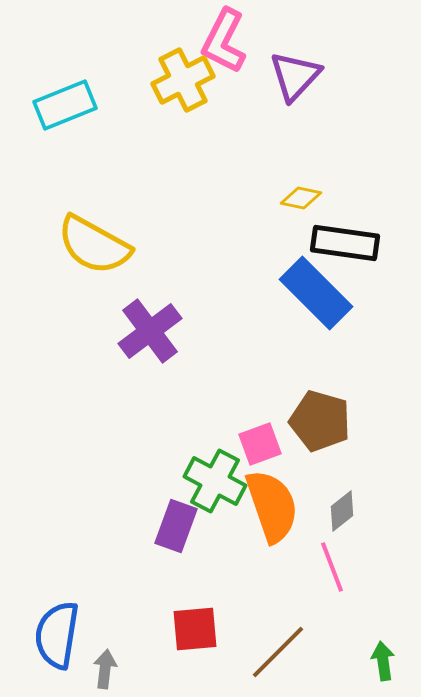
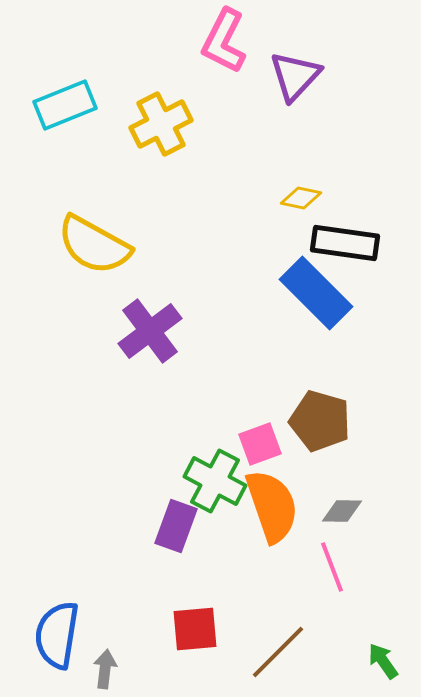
yellow cross: moved 22 px left, 44 px down
gray diamond: rotated 39 degrees clockwise
green arrow: rotated 27 degrees counterclockwise
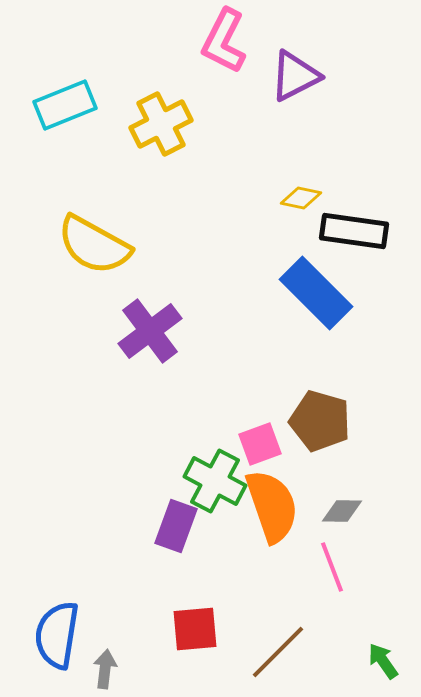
purple triangle: rotated 20 degrees clockwise
black rectangle: moved 9 px right, 12 px up
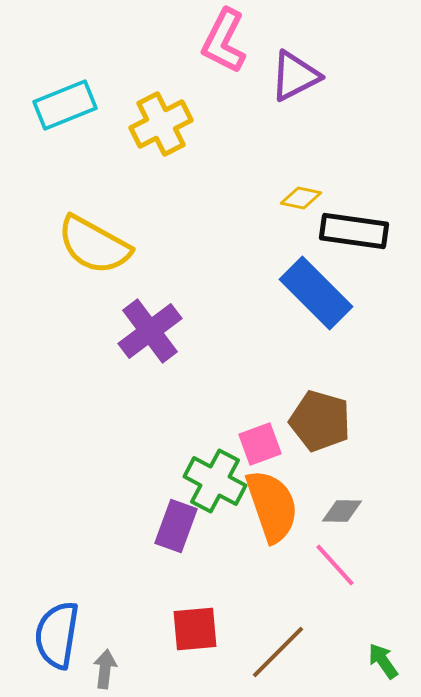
pink line: moved 3 px right, 2 px up; rotated 21 degrees counterclockwise
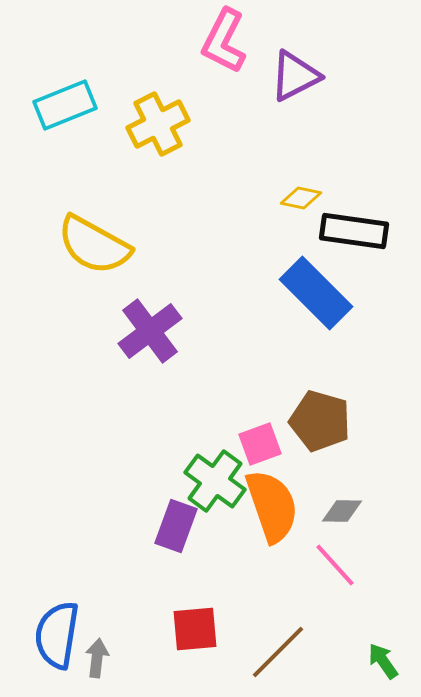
yellow cross: moved 3 px left
green cross: rotated 8 degrees clockwise
gray arrow: moved 8 px left, 11 px up
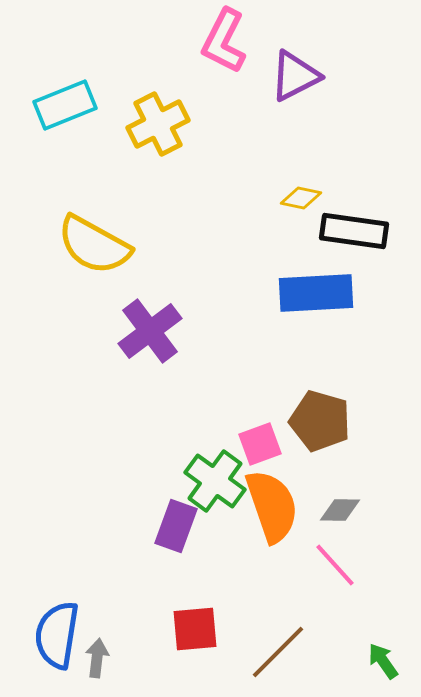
blue rectangle: rotated 48 degrees counterclockwise
gray diamond: moved 2 px left, 1 px up
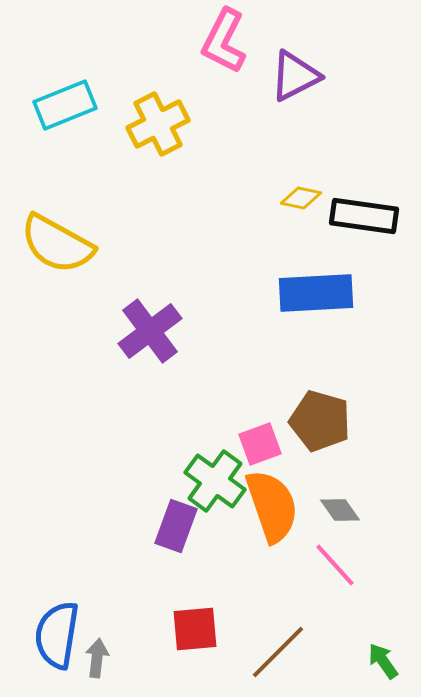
black rectangle: moved 10 px right, 15 px up
yellow semicircle: moved 37 px left, 1 px up
gray diamond: rotated 54 degrees clockwise
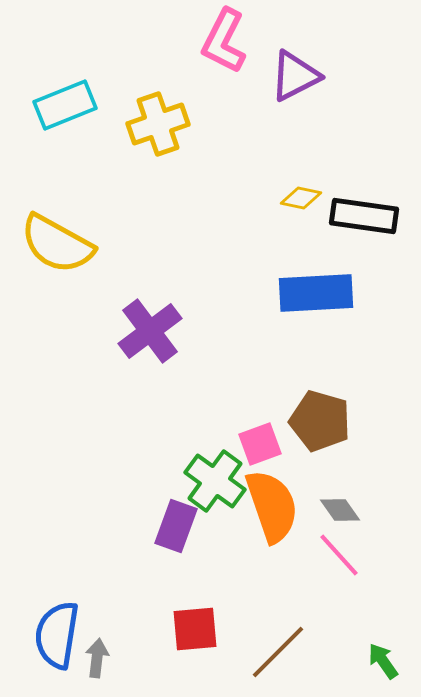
yellow cross: rotated 8 degrees clockwise
pink line: moved 4 px right, 10 px up
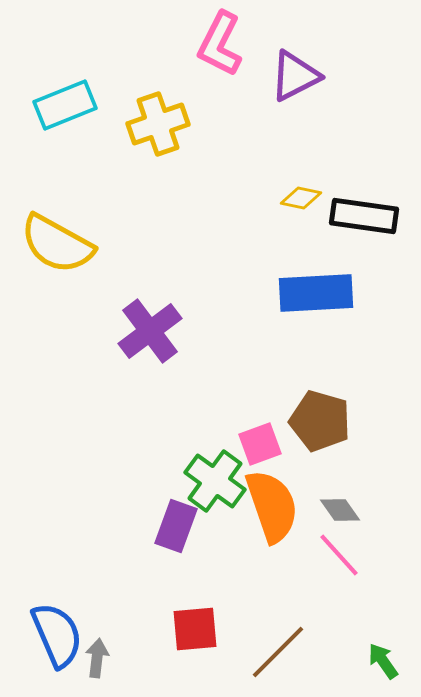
pink L-shape: moved 4 px left, 3 px down
blue semicircle: rotated 148 degrees clockwise
